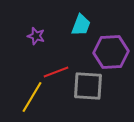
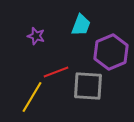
purple hexagon: rotated 20 degrees counterclockwise
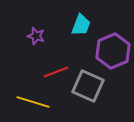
purple hexagon: moved 2 px right, 1 px up
gray square: rotated 20 degrees clockwise
yellow line: moved 1 px right, 5 px down; rotated 76 degrees clockwise
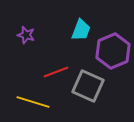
cyan trapezoid: moved 5 px down
purple star: moved 10 px left, 1 px up
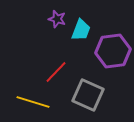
purple star: moved 31 px right, 16 px up
purple hexagon: rotated 16 degrees clockwise
red line: rotated 25 degrees counterclockwise
gray square: moved 9 px down
